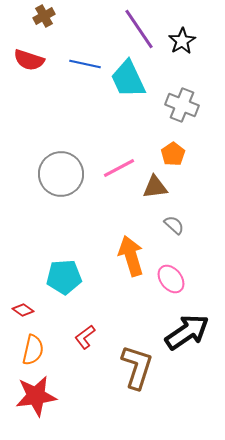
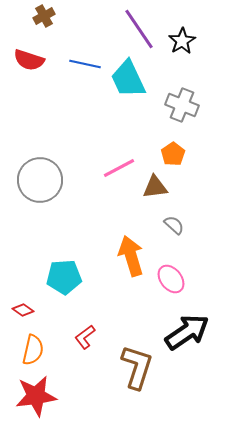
gray circle: moved 21 px left, 6 px down
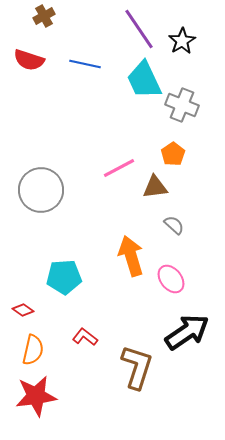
cyan trapezoid: moved 16 px right, 1 px down
gray circle: moved 1 px right, 10 px down
red L-shape: rotated 75 degrees clockwise
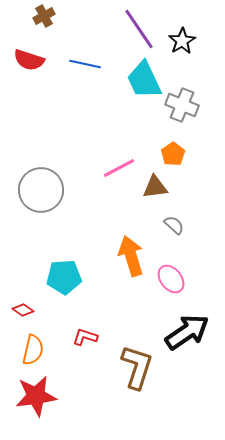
red L-shape: rotated 20 degrees counterclockwise
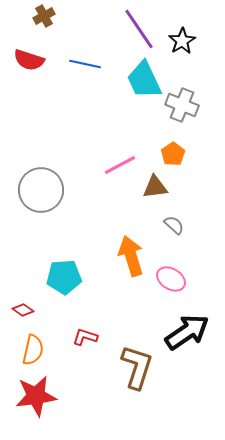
pink line: moved 1 px right, 3 px up
pink ellipse: rotated 20 degrees counterclockwise
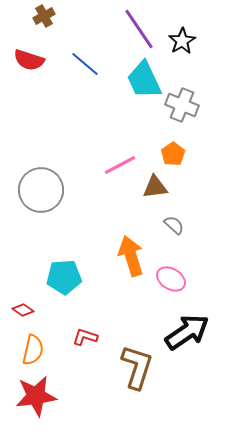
blue line: rotated 28 degrees clockwise
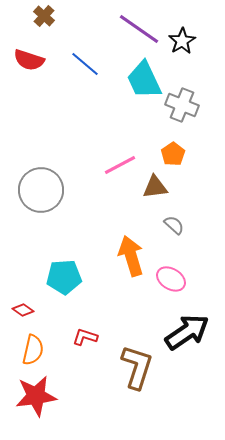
brown cross: rotated 20 degrees counterclockwise
purple line: rotated 21 degrees counterclockwise
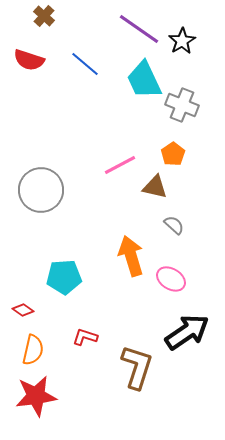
brown triangle: rotated 20 degrees clockwise
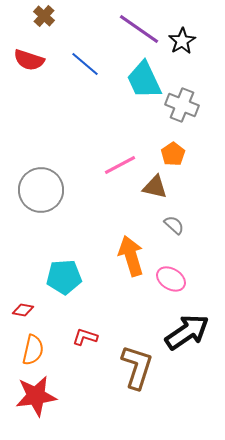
red diamond: rotated 25 degrees counterclockwise
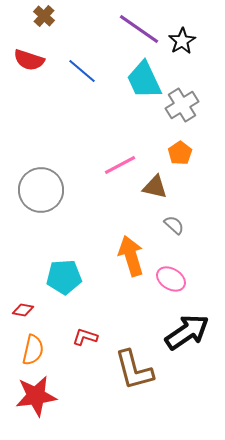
blue line: moved 3 px left, 7 px down
gray cross: rotated 36 degrees clockwise
orange pentagon: moved 7 px right, 1 px up
brown L-shape: moved 3 px left, 3 px down; rotated 147 degrees clockwise
